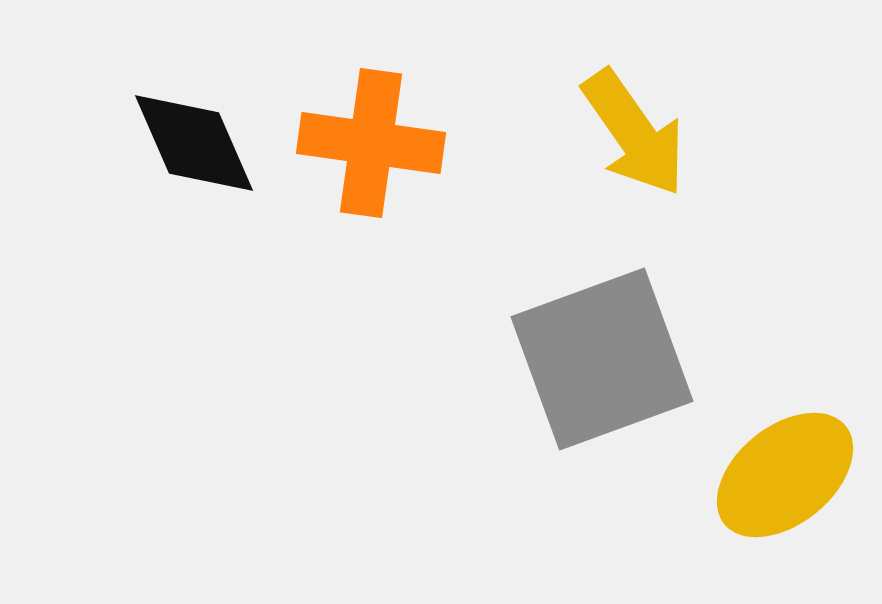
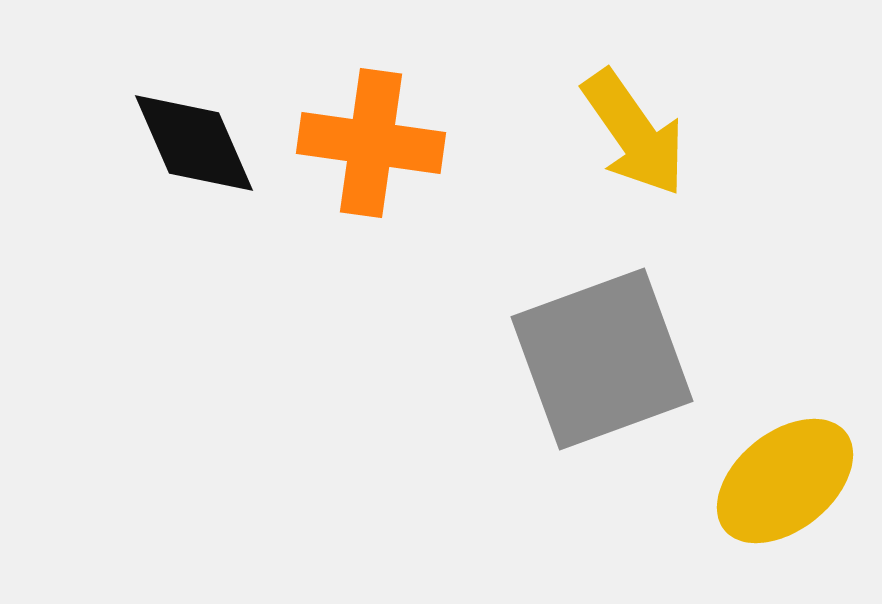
yellow ellipse: moved 6 px down
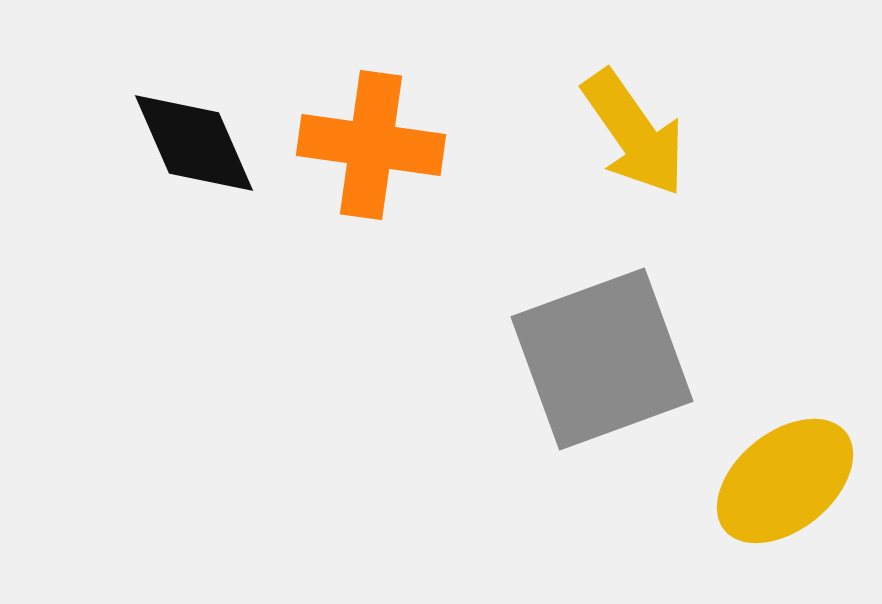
orange cross: moved 2 px down
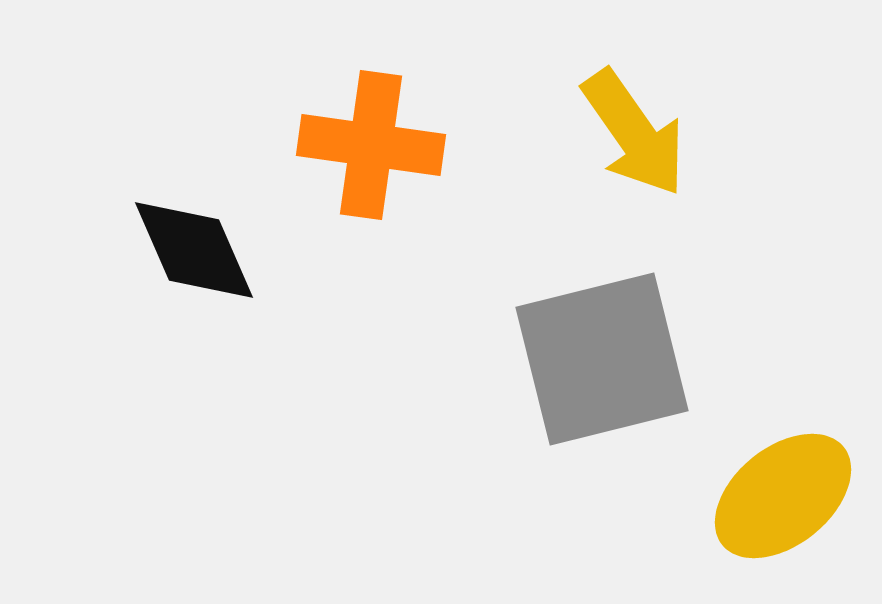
black diamond: moved 107 px down
gray square: rotated 6 degrees clockwise
yellow ellipse: moved 2 px left, 15 px down
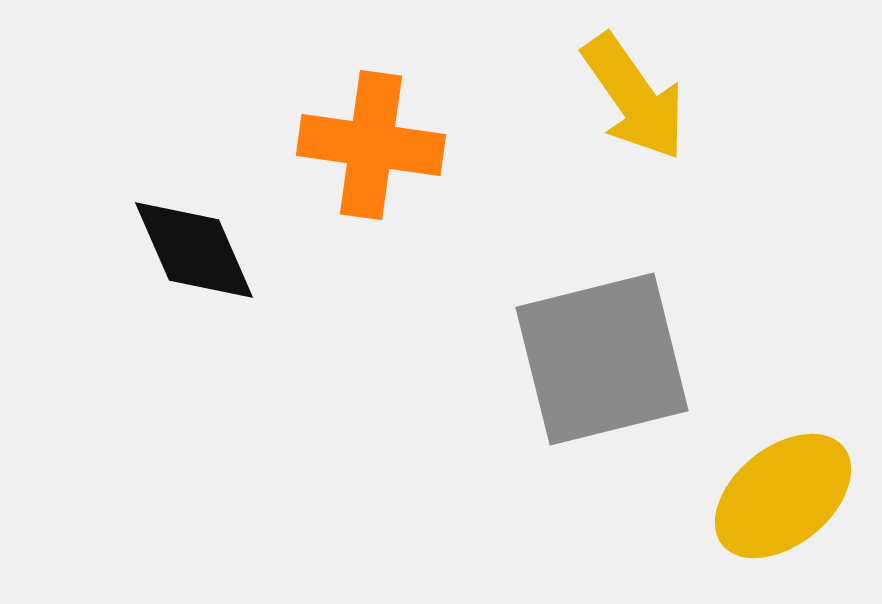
yellow arrow: moved 36 px up
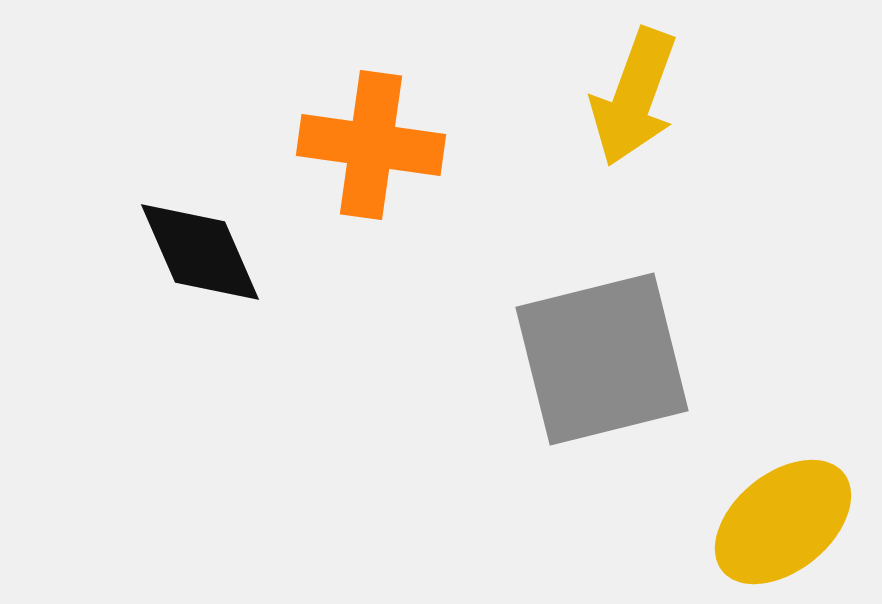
yellow arrow: rotated 55 degrees clockwise
black diamond: moved 6 px right, 2 px down
yellow ellipse: moved 26 px down
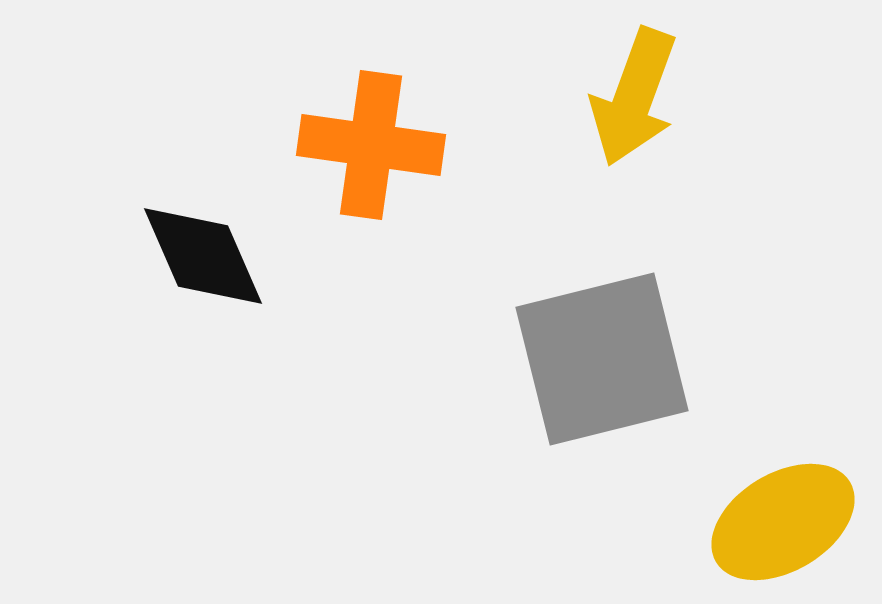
black diamond: moved 3 px right, 4 px down
yellow ellipse: rotated 8 degrees clockwise
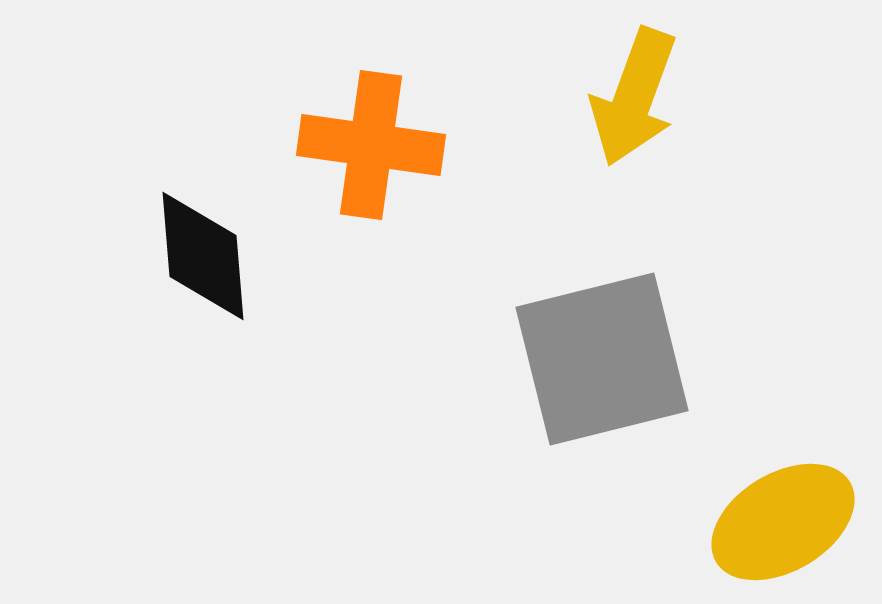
black diamond: rotated 19 degrees clockwise
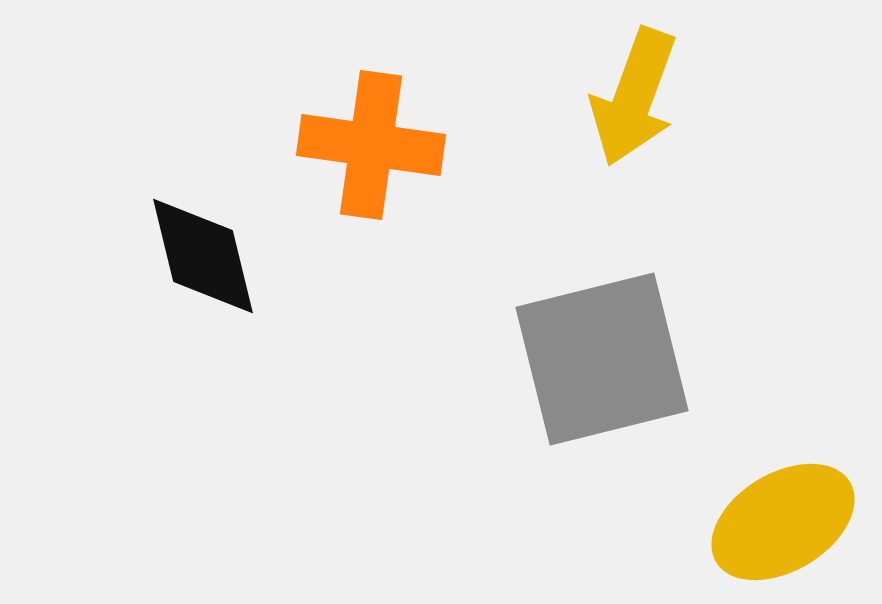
black diamond: rotated 9 degrees counterclockwise
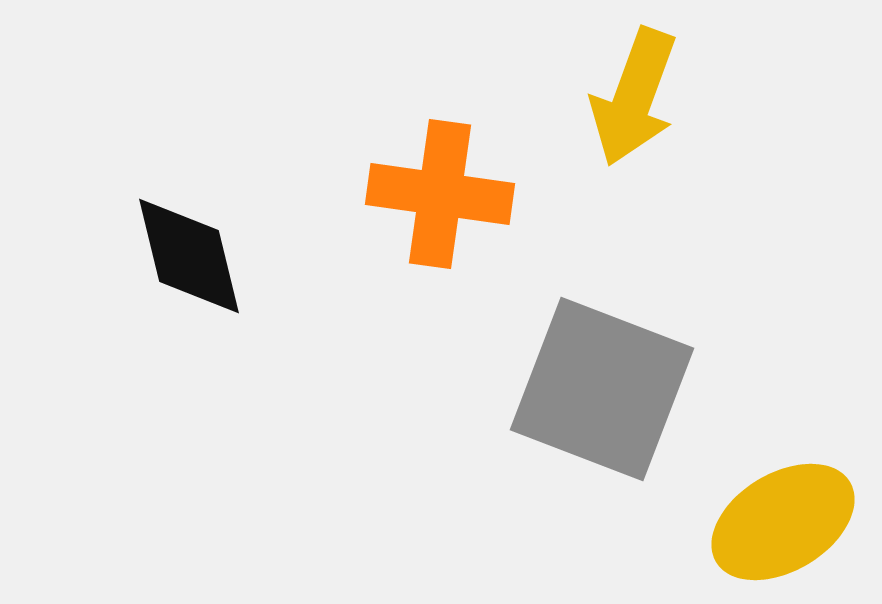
orange cross: moved 69 px right, 49 px down
black diamond: moved 14 px left
gray square: moved 30 px down; rotated 35 degrees clockwise
